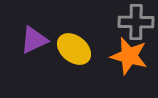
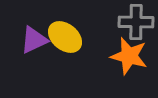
yellow ellipse: moved 9 px left, 12 px up
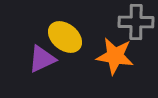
purple triangle: moved 8 px right, 19 px down
orange star: moved 14 px left; rotated 6 degrees counterclockwise
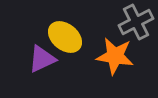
gray cross: rotated 28 degrees counterclockwise
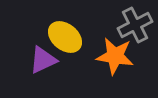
gray cross: moved 1 px left, 3 px down
purple triangle: moved 1 px right, 1 px down
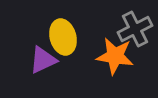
gray cross: moved 4 px down
yellow ellipse: moved 2 px left; rotated 36 degrees clockwise
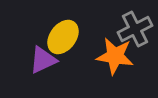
yellow ellipse: rotated 52 degrees clockwise
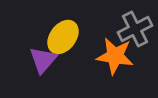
purple triangle: rotated 24 degrees counterclockwise
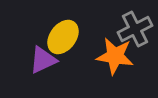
purple triangle: rotated 24 degrees clockwise
